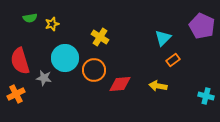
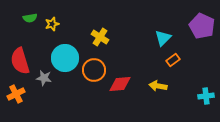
cyan cross: rotated 21 degrees counterclockwise
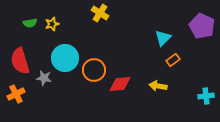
green semicircle: moved 5 px down
yellow cross: moved 24 px up
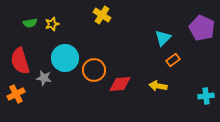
yellow cross: moved 2 px right, 2 px down
purple pentagon: moved 2 px down
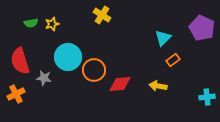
green semicircle: moved 1 px right
cyan circle: moved 3 px right, 1 px up
cyan cross: moved 1 px right, 1 px down
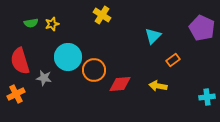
cyan triangle: moved 10 px left, 2 px up
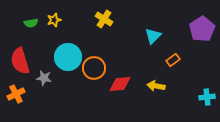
yellow cross: moved 2 px right, 4 px down
yellow star: moved 2 px right, 4 px up
purple pentagon: moved 1 px down; rotated 15 degrees clockwise
orange circle: moved 2 px up
yellow arrow: moved 2 px left
